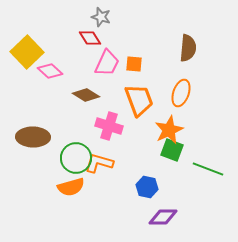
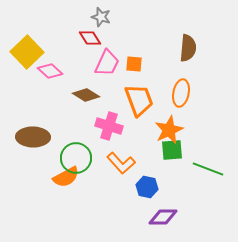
orange ellipse: rotated 8 degrees counterclockwise
green square: rotated 25 degrees counterclockwise
orange L-shape: moved 22 px right; rotated 148 degrees counterclockwise
orange semicircle: moved 5 px left, 10 px up; rotated 12 degrees counterclockwise
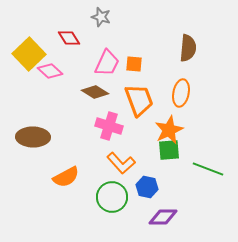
red diamond: moved 21 px left
yellow square: moved 2 px right, 2 px down
brown diamond: moved 9 px right, 3 px up
green square: moved 3 px left
green circle: moved 36 px right, 39 px down
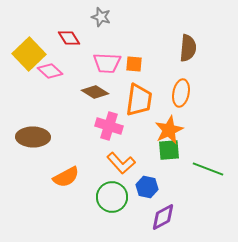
pink trapezoid: rotated 68 degrees clockwise
orange trapezoid: rotated 28 degrees clockwise
purple diamond: rotated 28 degrees counterclockwise
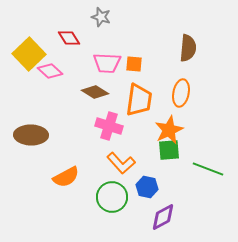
brown ellipse: moved 2 px left, 2 px up
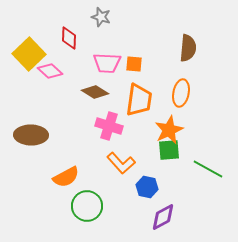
red diamond: rotated 35 degrees clockwise
green line: rotated 8 degrees clockwise
green circle: moved 25 px left, 9 px down
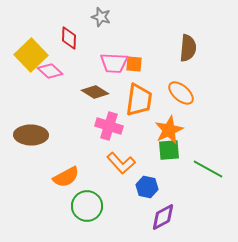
yellow square: moved 2 px right, 1 px down
pink trapezoid: moved 7 px right
orange ellipse: rotated 60 degrees counterclockwise
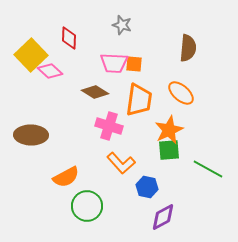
gray star: moved 21 px right, 8 px down
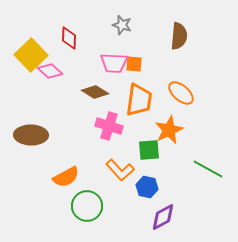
brown semicircle: moved 9 px left, 12 px up
green square: moved 20 px left
orange L-shape: moved 1 px left, 7 px down
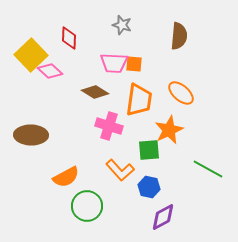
blue hexagon: moved 2 px right
